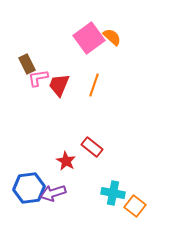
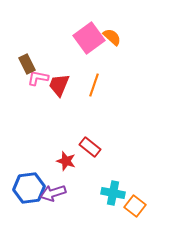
pink L-shape: rotated 20 degrees clockwise
red rectangle: moved 2 px left
red star: rotated 12 degrees counterclockwise
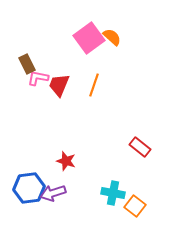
red rectangle: moved 50 px right
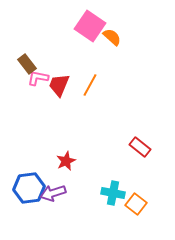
pink square: moved 1 px right, 12 px up; rotated 20 degrees counterclockwise
brown rectangle: rotated 12 degrees counterclockwise
orange line: moved 4 px left; rotated 10 degrees clockwise
red star: rotated 30 degrees clockwise
orange square: moved 1 px right, 2 px up
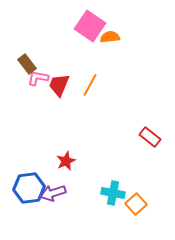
orange semicircle: moved 2 px left; rotated 48 degrees counterclockwise
red rectangle: moved 10 px right, 10 px up
orange square: rotated 10 degrees clockwise
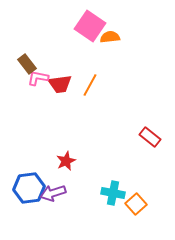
red trapezoid: moved 1 px right, 1 px up; rotated 120 degrees counterclockwise
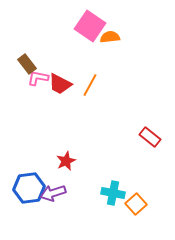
red trapezoid: rotated 35 degrees clockwise
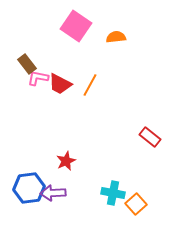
pink square: moved 14 px left
orange semicircle: moved 6 px right
purple arrow: rotated 15 degrees clockwise
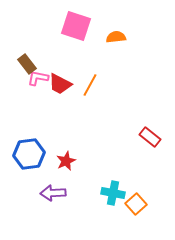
pink square: rotated 16 degrees counterclockwise
blue hexagon: moved 34 px up
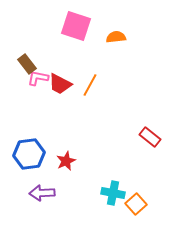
purple arrow: moved 11 px left
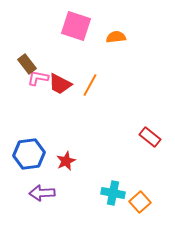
orange square: moved 4 px right, 2 px up
